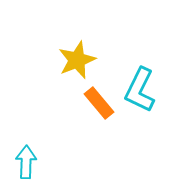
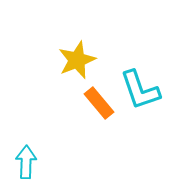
cyan L-shape: rotated 45 degrees counterclockwise
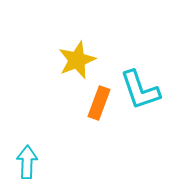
orange rectangle: rotated 60 degrees clockwise
cyan arrow: moved 1 px right
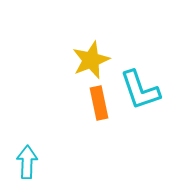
yellow star: moved 14 px right
orange rectangle: rotated 32 degrees counterclockwise
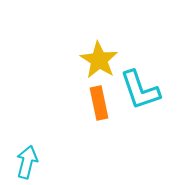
yellow star: moved 8 px right; rotated 18 degrees counterclockwise
cyan arrow: rotated 12 degrees clockwise
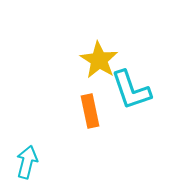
cyan L-shape: moved 9 px left
orange rectangle: moved 9 px left, 8 px down
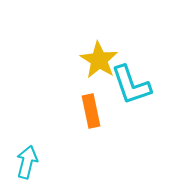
cyan L-shape: moved 5 px up
orange rectangle: moved 1 px right
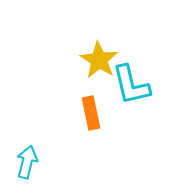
cyan L-shape: rotated 6 degrees clockwise
orange rectangle: moved 2 px down
